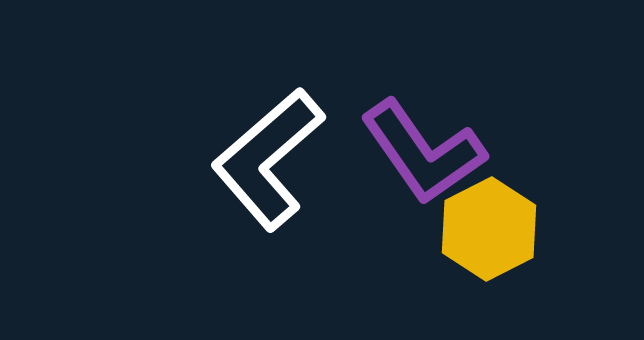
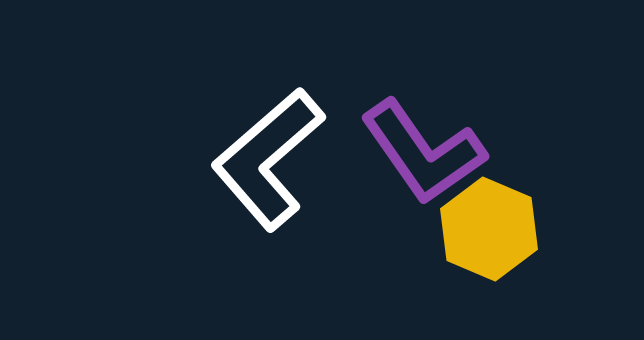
yellow hexagon: rotated 10 degrees counterclockwise
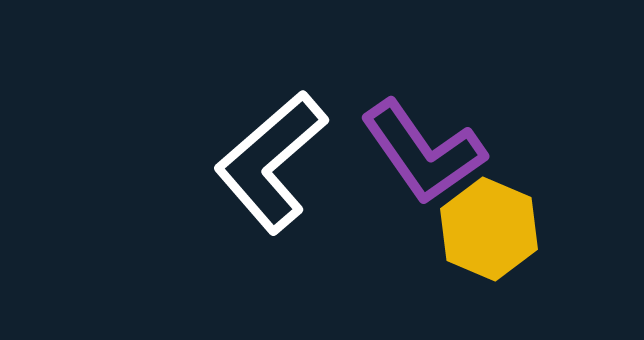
white L-shape: moved 3 px right, 3 px down
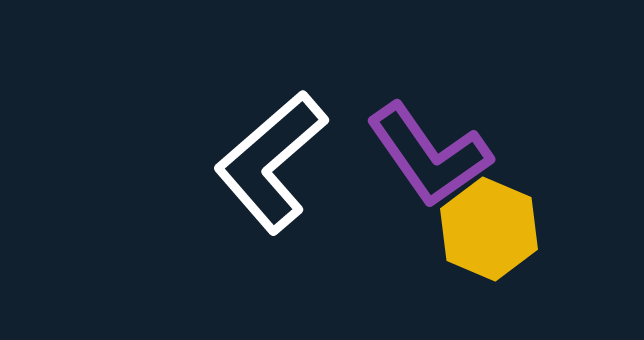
purple L-shape: moved 6 px right, 3 px down
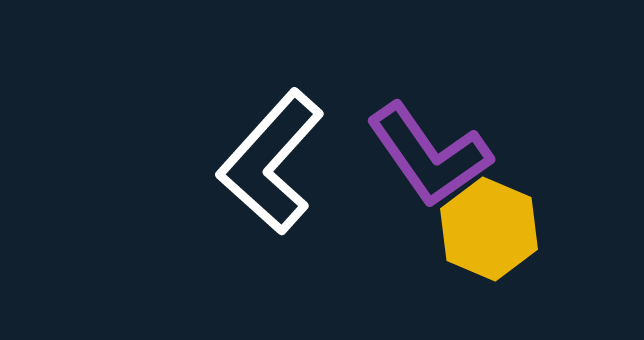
white L-shape: rotated 7 degrees counterclockwise
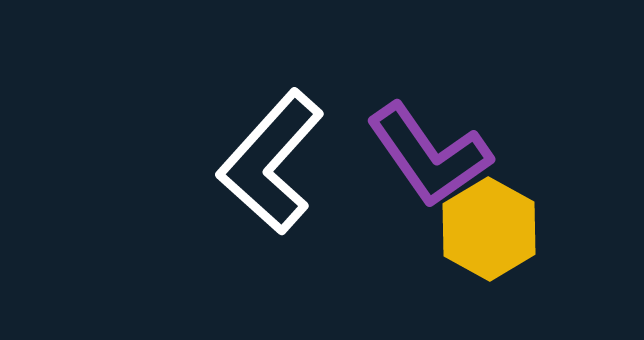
yellow hexagon: rotated 6 degrees clockwise
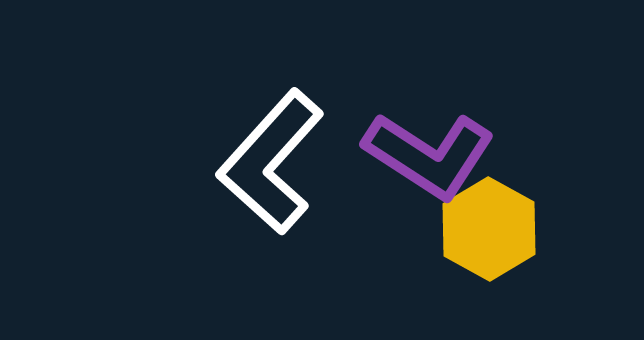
purple L-shape: rotated 22 degrees counterclockwise
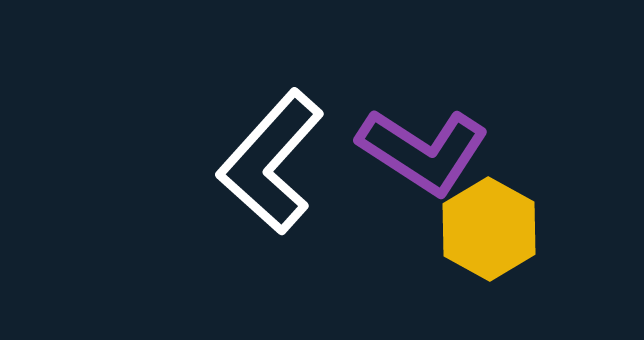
purple L-shape: moved 6 px left, 4 px up
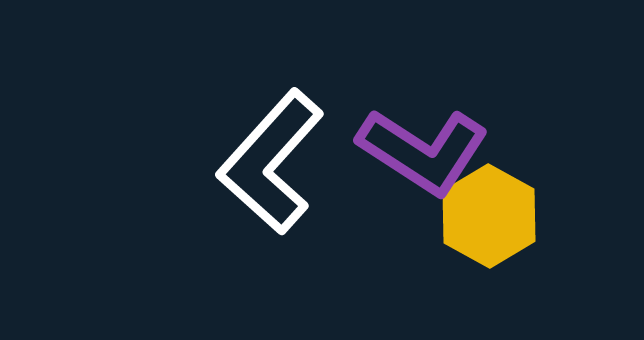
yellow hexagon: moved 13 px up
